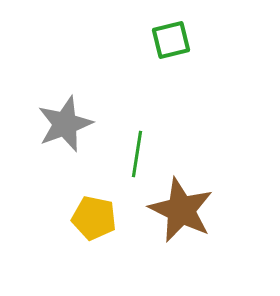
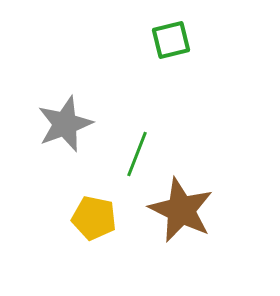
green line: rotated 12 degrees clockwise
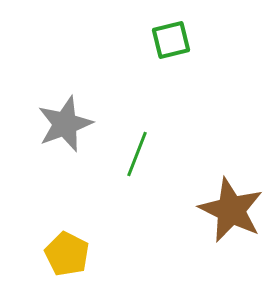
brown star: moved 50 px right
yellow pentagon: moved 27 px left, 36 px down; rotated 15 degrees clockwise
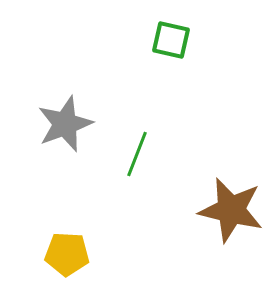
green square: rotated 27 degrees clockwise
brown star: rotated 12 degrees counterclockwise
yellow pentagon: rotated 24 degrees counterclockwise
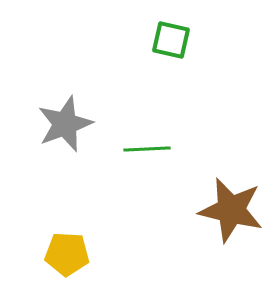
green line: moved 10 px right, 5 px up; rotated 66 degrees clockwise
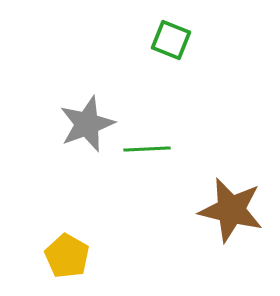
green square: rotated 9 degrees clockwise
gray star: moved 22 px right
yellow pentagon: moved 2 px down; rotated 27 degrees clockwise
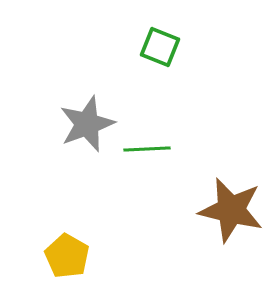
green square: moved 11 px left, 7 px down
